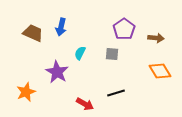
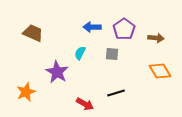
blue arrow: moved 31 px right; rotated 78 degrees clockwise
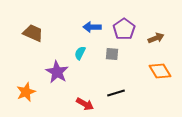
brown arrow: rotated 28 degrees counterclockwise
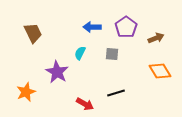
purple pentagon: moved 2 px right, 2 px up
brown trapezoid: rotated 40 degrees clockwise
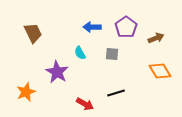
cyan semicircle: rotated 56 degrees counterclockwise
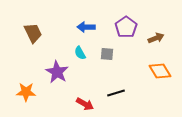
blue arrow: moved 6 px left
gray square: moved 5 px left
orange star: rotated 24 degrees clockwise
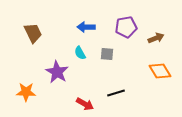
purple pentagon: rotated 25 degrees clockwise
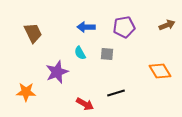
purple pentagon: moved 2 px left
brown arrow: moved 11 px right, 13 px up
purple star: rotated 20 degrees clockwise
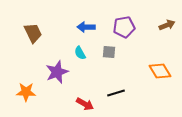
gray square: moved 2 px right, 2 px up
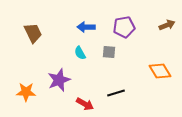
purple star: moved 2 px right, 8 px down
